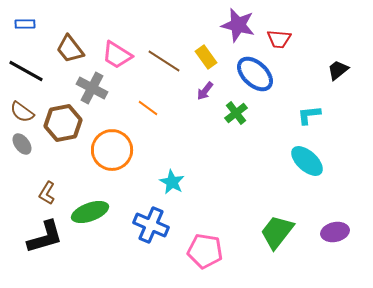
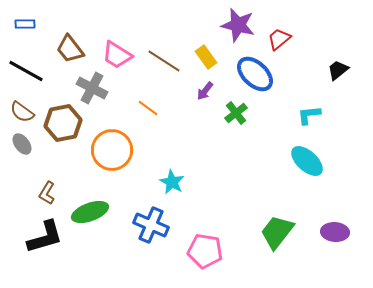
red trapezoid: rotated 135 degrees clockwise
purple ellipse: rotated 16 degrees clockwise
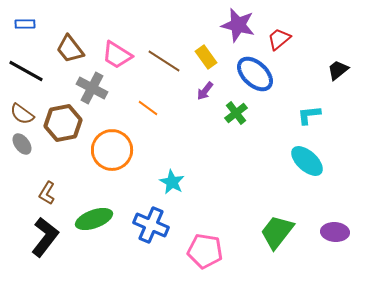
brown semicircle: moved 2 px down
green ellipse: moved 4 px right, 7 px down
black L-shape: rotated 36 degrees counterclockwise
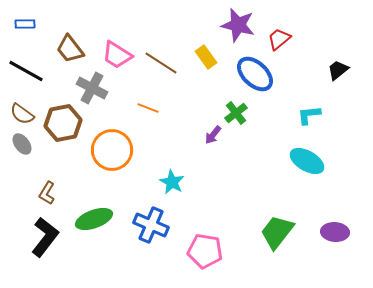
brown line: moved 3 px left, 2 px down
purple arrow: moved 8 px right, 44 px down
orange line: rotated 15 degrees counterclockwise
cyan ellipse: rotated 12 degrees counterclockwise
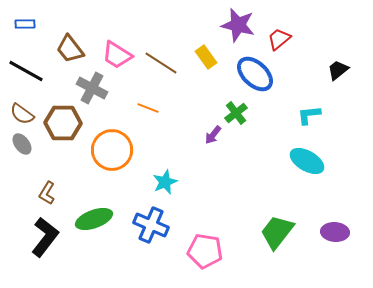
brown hexagon: rotated 12 degrees clockwise
cyan star: moved 7 px left; rotated 20 degrees clockwise
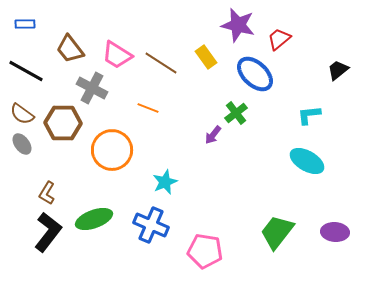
black L-shape: moved 3 px right, 5 px up
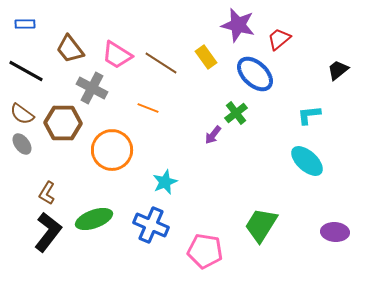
cyan ellipse: rotated 12 degrees clockwise
green trapezoid: moved 16 px left, 7 px up; rotated 6 degrees counterclockwise
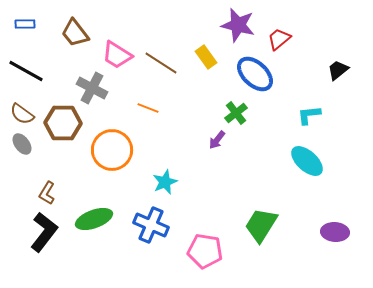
brown trapezoid: moved 5 px right, 16 px up
purple arrow: moved 4 px right, 5 px down
black L-shape: moved 4 px left
